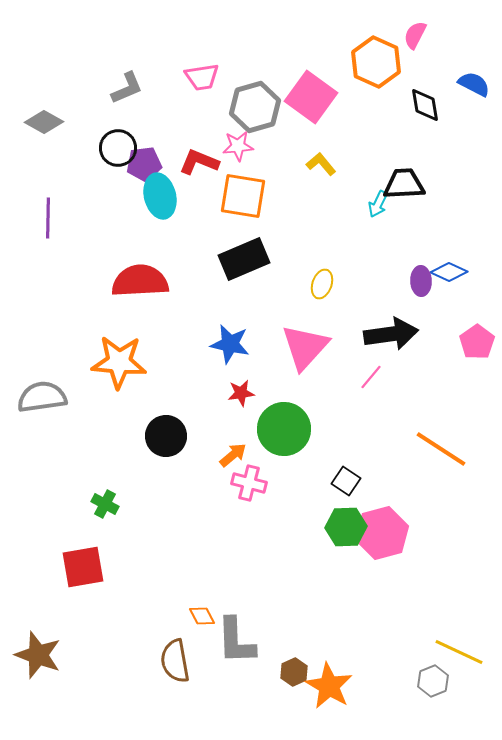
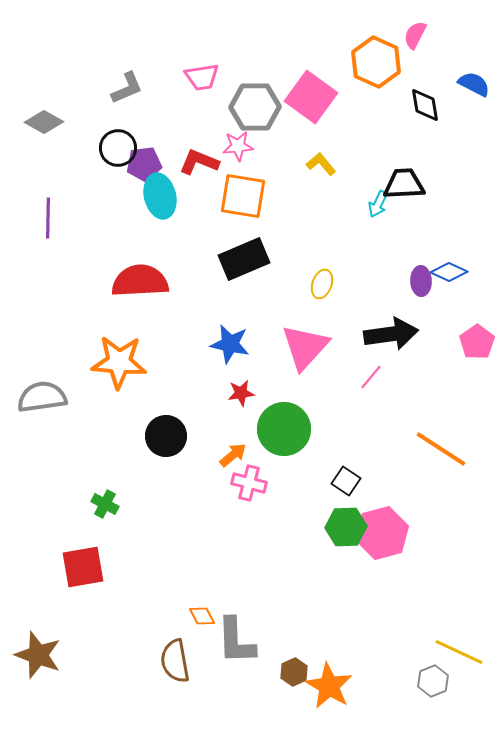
gray hexagon at (255, 107): rotated 15 degrees clockwise
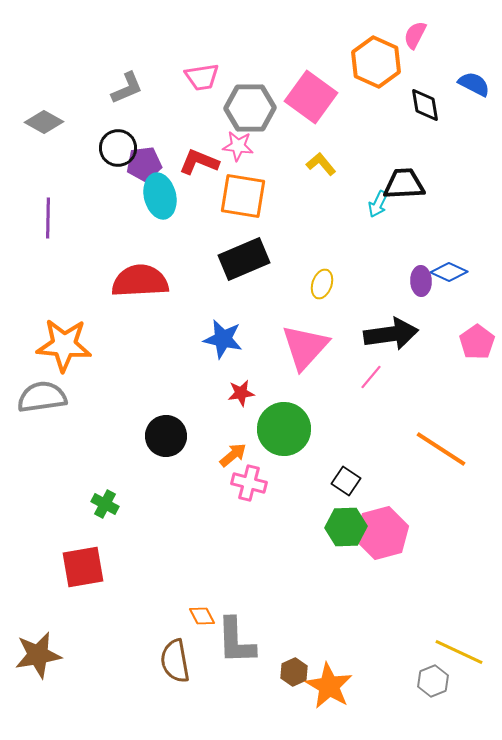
gray hexagon at (255, 107): moved 5 px left, 1 px down
pink star at (238, 146): rotated 12 degrees clockwise
blue star at (230, 344): moved 7 px left, 5 px up
orange star at (119, 362): moved 55 px left, 17 px up
brown star at (38, 655): rotated 30 degrees counterclockwise
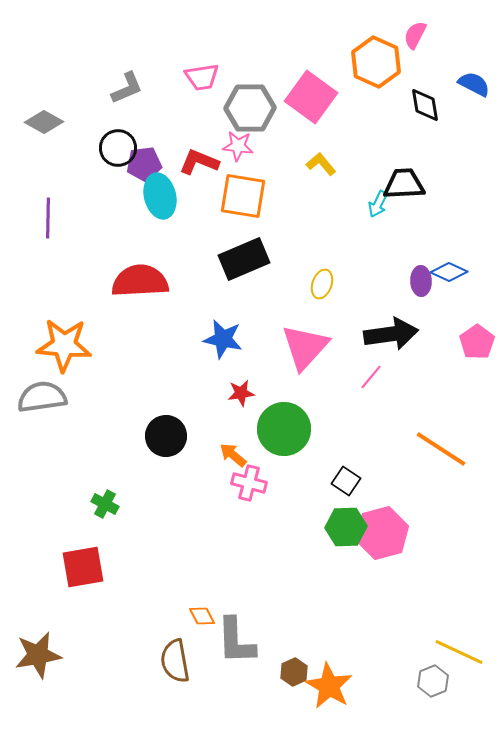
orange arrow at (233, 455): rotated 100 degrees counterclockwise
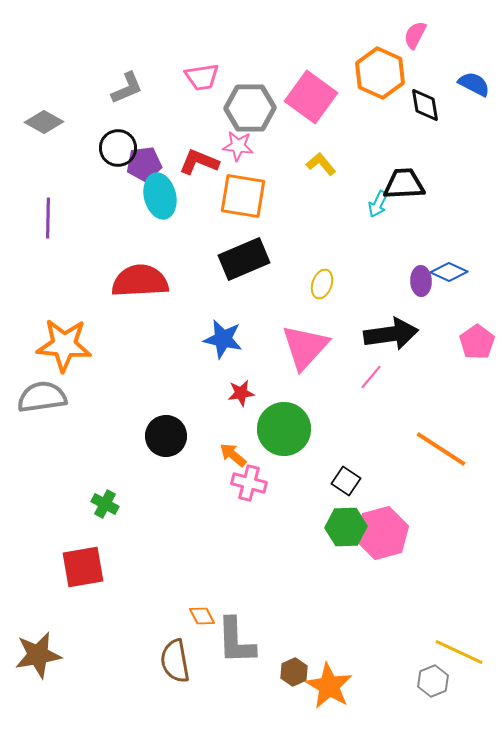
orange hexagon at (376, 62): moved 4 px right, 11 px down
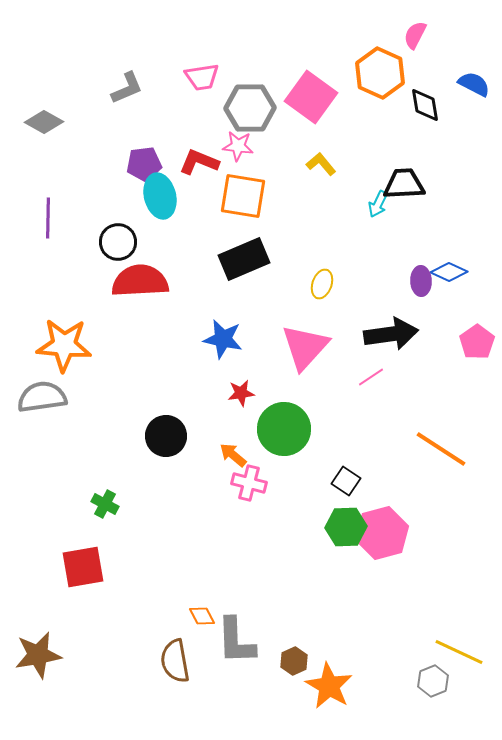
black circle at (118, 148): moved 94 px down
pink line at (371, 377): rotated 16 degrees clockwise
brown hexagon at (294, 672): moved 11 px up
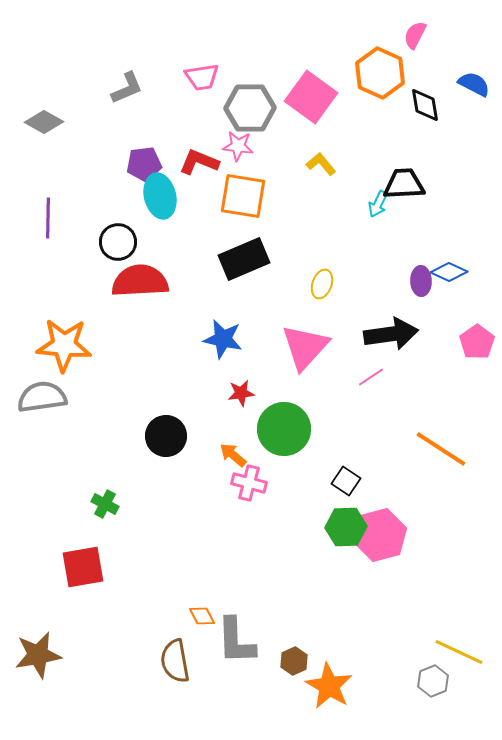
pink hexagon at (382, 533): moved 2 px left, 2 px down
